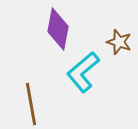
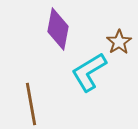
brown star: rotated 20 degrees clockwise
cyan L-shape: moved 6 px right; rotated 9 degrees clockwise
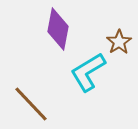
cyan L-shape: moved 1 px left
brown line: rotated 33 degrees counterclockwise
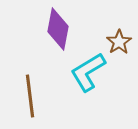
brown line: moved 1 px left, 8 px up; rotated 36 degrees clockwise
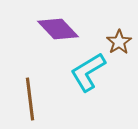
purple diamond: rotated 54 degrees counterclockwise
brown line: moved 3 px down
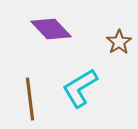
purple diamond: moved 7 px left
cyan L-shape: moved 8 px left, 16 px down
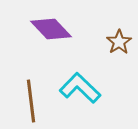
cyan L-shape: rotated 75 degrees clockwise
brown line: moved 1 px right, 2 px down
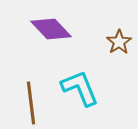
cyan L-shape: rotated 24 degrees clockwise
brown line: moved 2 px down
